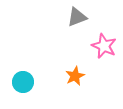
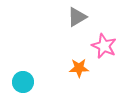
gray triangle: rotated 10 degrees counterclockwise
orange star: moved 4 px right, 8 px up; rotated 24 degrees clockwise
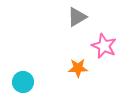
orange star: moved 1 px left
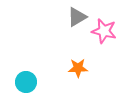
pink star: moved 15 px up; rotated 10 degrees counterclockwise
cyan circle: moved 3 px right
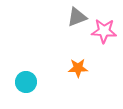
gray triangle: rotated 10 degrees clockwise
pink star: rotated 10 degrees counterclockwise
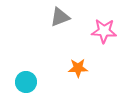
gray triangle: moved 17 px left
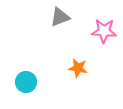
orange star: rotated 12 degrees clockwise
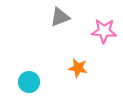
cyan circle: moved 3 px right
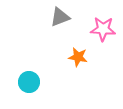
pink star: moved 1 px left, 2 px up
orange star: moved 11 px up
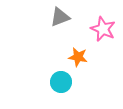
pink star: rotated 20 degrees clockwise
cyan circle: moved 32 px right
